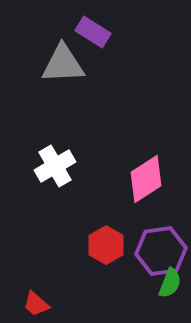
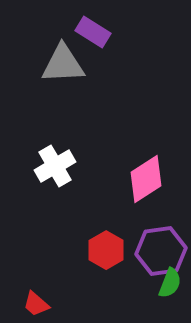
red hexagon: moved 5 px down
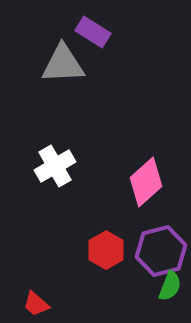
pink diamond: moved 3 px down; rotated 9 degrees counterclockwise
purple hexagon: rotated 6 degrees counterclockwise
green semicircle: moved 3 px down
